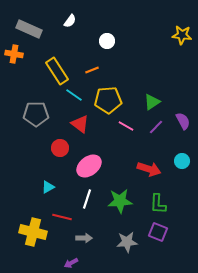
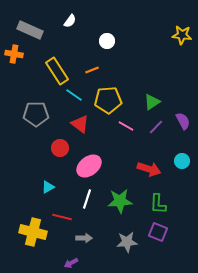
gray rectangle: moved 1 px right, 1 px down
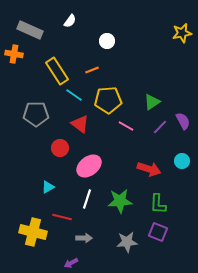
yellow star: moved 2 px up; rotated 18 degrees counterclockwise
purple line: moved 4 px right
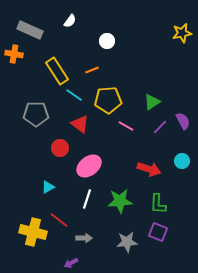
red line: moved 3 px left, 3 px down; rotated 24 degrees clockwise
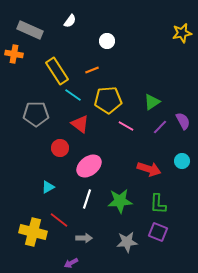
cyan line: moved 1 px left
